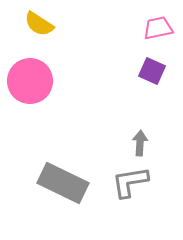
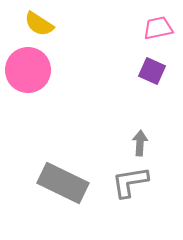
pink circle: moved 2 px left, 11 px up
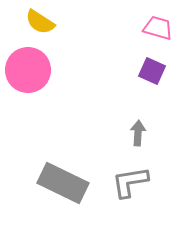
yellow semicircle: moved 1 px right, 2 px up
pink trapezoid: rotated 28 degrees clockwise
gray arrow: moved 2 px left, 10 px up
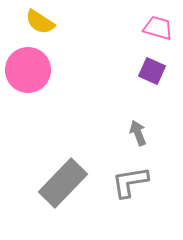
gray arrow: rotated 25 degrees counterclockwise
gray rectangle: rotated 72 degrees counterclockwise
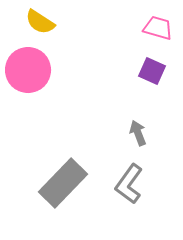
gray L-shape: moved 1 px left, 2 px down; rotated 45 degrees counterclockwise
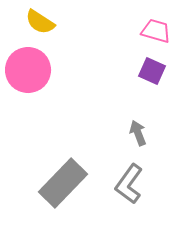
pink trapezoid: moved 2 px left, 3 px down
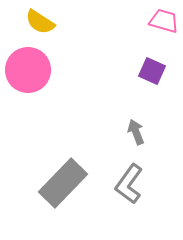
pink trapezoid: moved 8 px right, 10 px up
gray arrow: moved 2 px left, 1 px up
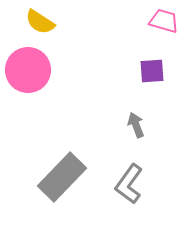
purple square: rotated 28 degrees counterclockwise
gray arrow: moved 7 px up
gray rectangle: moved 1 px left, 6 px up
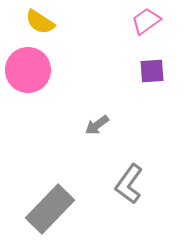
pink trapezoid: moved 18 px left; rotated 52 degrees counterclockwise
gray arrow: moved 39 px left; rotated 105 degrees counterclockwise
gray rectangle: moved 12 px left, 32 px down
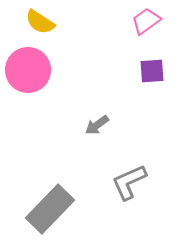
gray L-shape: moved 2 px up; rotated 30 degrees clockwise
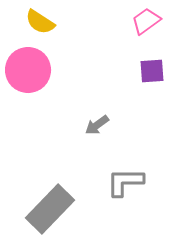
gray L-shape: moved 4 px left; rotated 24 degrees clockwise
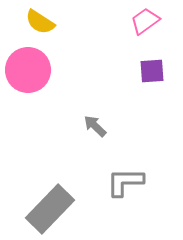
pink trapezoid: moved 1 px left
gray arrow: moved 2 px left, 1 px down; rotated 80 degrees clockwise
